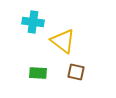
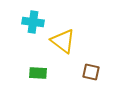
brown square: moved 15 px right
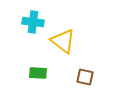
brown square: moved 6 px left, 5 px down
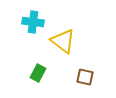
green rectangle: rotated 66 degrees counterclockwise
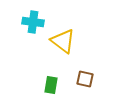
green rectangle: moved 13 px right, 12 px down; rotated 18 degrees counterclockwise
brown square: moved 2 px down
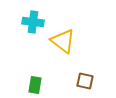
brown square: moved 2 px down
green rectangle: moved 16 px left
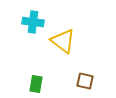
green rectangle: moved 1 px right, 1 px up
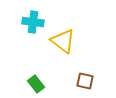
green rectangle: rotated 48 degrees counterclockwise
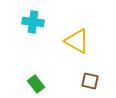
yellow triangle: moved 14 px right; rotated 8 degrees counterclockwise
brown square: moved 5 px right
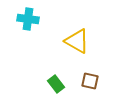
cyan cross: moved 5 px left, 3 px up
green rectangle: moved 20 px right
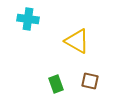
green rectangle: rotated 18 degrees clockwise
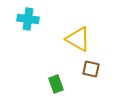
yellow triangle: moved 1 px right, 2 px up
brown square: moved 1 px right, 12 px up
